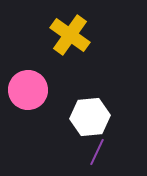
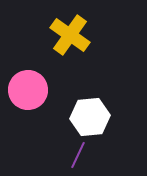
purple line: moved 19 px left, 3 px down
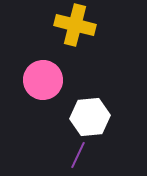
yellow cross: moved 5 px right, 10 px up; rotated 21 degrees counterclockwise
pink circle: moved 15 px right, 10 px up
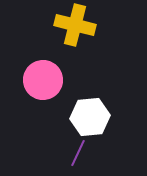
purple line: moved 2 px up
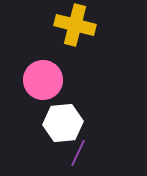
white hexagon: moved 27 px left, 6 px down
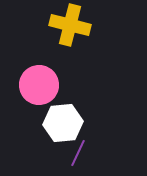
yellow cross: moved 5 px left
pink circle: moved 4 px left, 5 px down
